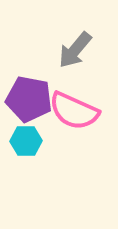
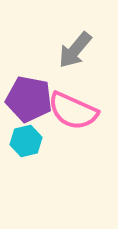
pink semicircle: moved 1 px left
cyan hexagon: rotated 12 degrees counterclockwise
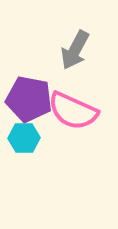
gray arrow: rotated 12 degrees counterclockwise
cyan hexagon: moved 2 px left, 3 px up; rotated 12 degrees clockwise
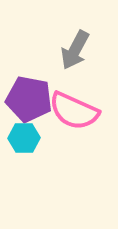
pink semicircle: moved 1 px right
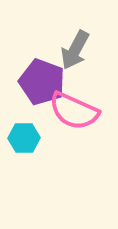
purple pentagon: moved 13 px right, 17 px up; rotated 9 degrees clockwise
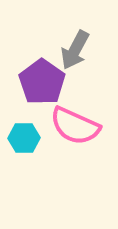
purple pentagon: rotated 15 degrees clockwise
pink semicircle: moved 1 px right, 15 px down
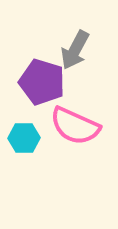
purple pentagon: rotated 18 degrees counterclockwise
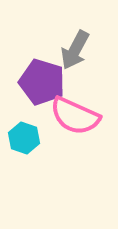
pink semicircle: moved 10 px up
cyan hexagon: rotated 20 degrees clockwise
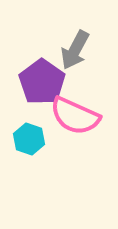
purple pentagon: rotated 18 degrees clockwise
cyan hexagon: moved 5 px right, 1 px down
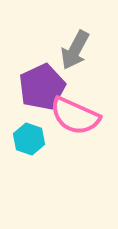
purple pentagon: moved 5 px down; rotated 12 degrees clockwise
